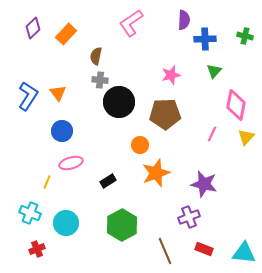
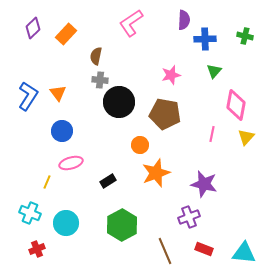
brown pentagon: rotated 12 degrees clockwise
pink line: rotated 14 degrees counterclockwise
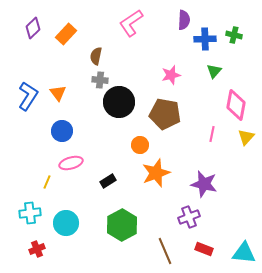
green cross: moved 11 px left, 1 px up
cyan cross: rotated 30 degrees counterclockwise
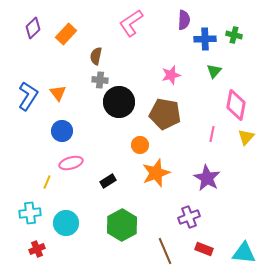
purple star: moved 3 px right, 6 px up; rotated 16 degrees clockwise
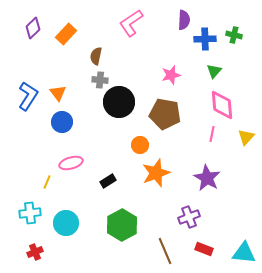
pink diamond: moved 14 px left; rotated 16 degrees counterclockwise
blue circle: moved 9 px up
red cross: moved 2 px left, 3 px down
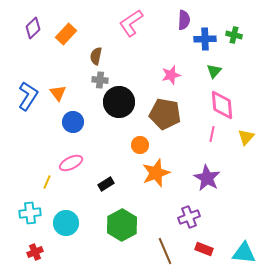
blue circle: moved 11 px right
pink ellipse: rotated 10 degrees counterclockwise
black rectangle: moved 2 px left, 3 px down
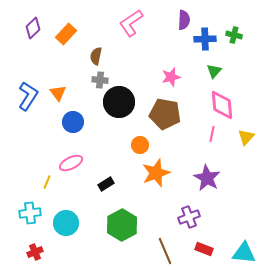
pink star: moved 2 px down
